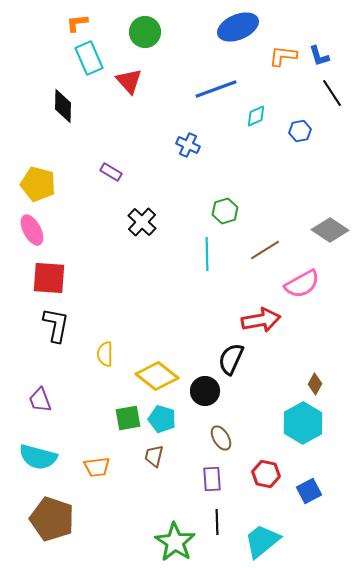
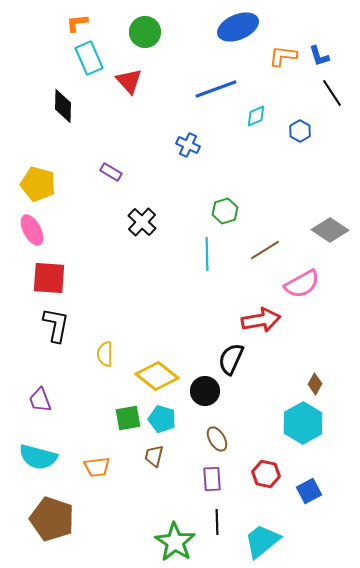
blue hexagon at (300, 131): rotated 20 degrees counterclockwise
brown ellipse at (221, 438): moved 4 px left, 1 px down
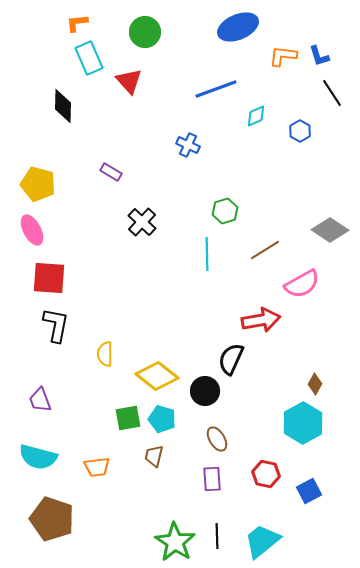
black line at (217, 522): moved 14 px down
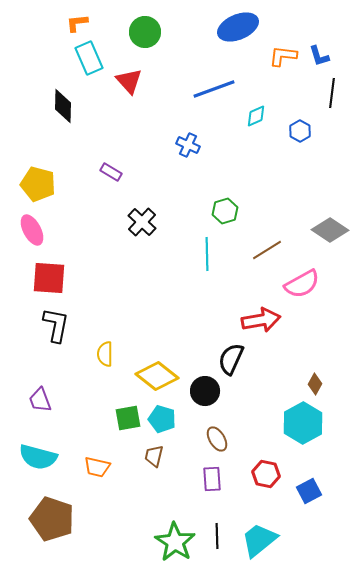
blue line at (216, 89): moved 2 px left
black line at (332, 93): rotated 40 degrees clockwise
brown line at (265, 250): moved 2 px right
orange trapezoid at (97, 467): rotated 20 degrees clockwise
cyan trapezoid at (262, 541): moved 3 px left, 1 px up
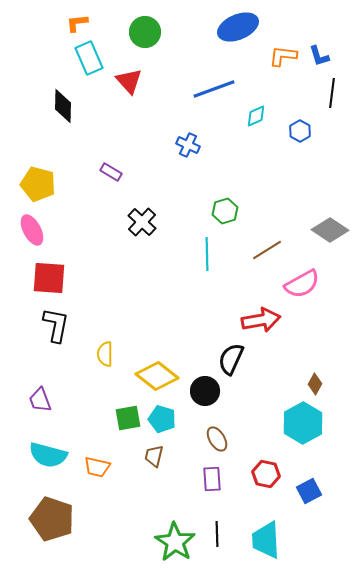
cyan semicircle at (38, 457): moved 10 px right, 2 px up
black line at (217, 536): moved 2 px up
cyan trapezoid at (259, 540): moved 7 px right; rotated 54 degrees counterclockwise
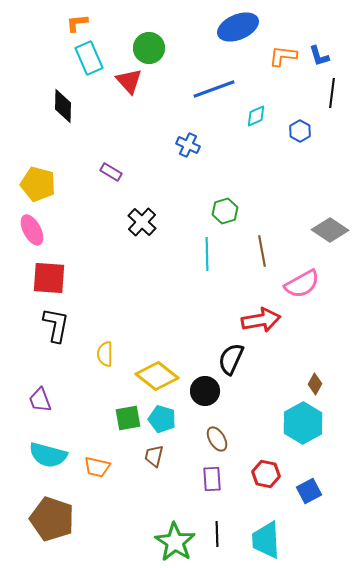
green circle at (145, 32): moved 4 px right, 16 px down
brown line at (267, 250): moved 5 px left, 1 px down; rotated 68 degrees counterclockwise
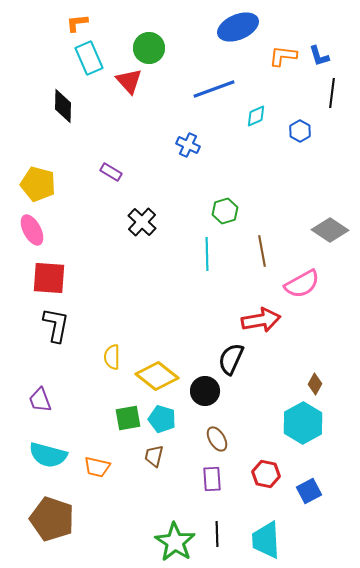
yellow semicircle at (105, 354): moved 7 px right, 3 px down
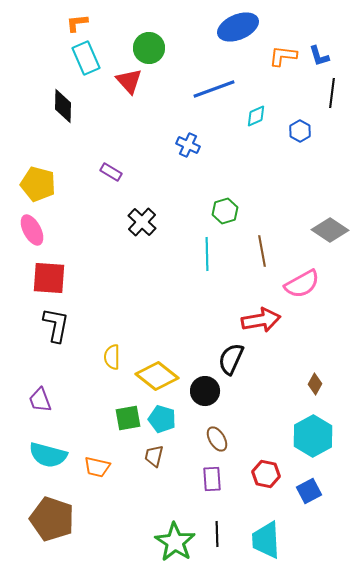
cyan rectangle at (89, 58): moved 3 px left
cyan hexagon at (303, 423): moved 10 px right, 13 px down
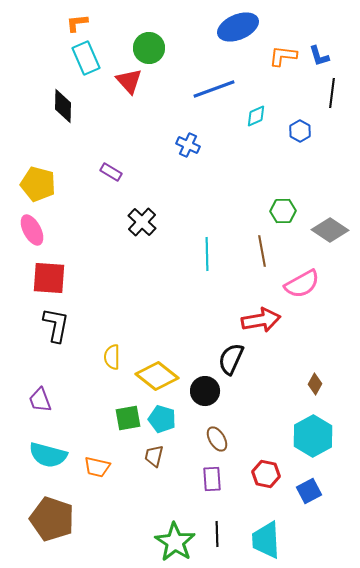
green hexagon at (225, 211): moved 58 px right; rotated 15 degrees clockwise
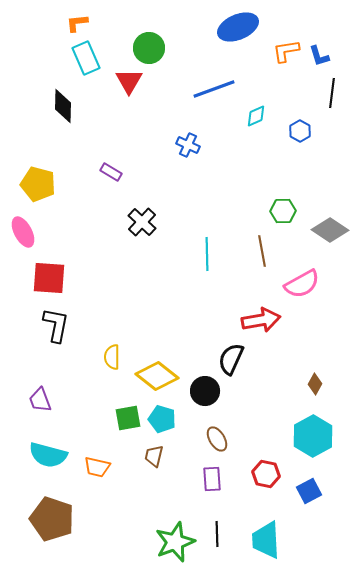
orange L-shape at (283, 56): moved 3 px right, 5 px up; rotated 16 degrees counterclockwise
red triangle at (129, 81): rotated 12 degrees clockwise
pink ellipse at (32, 230): moved 9 px left, 2 px down
green star at (175, 542): rotated 18 degrees clockwise
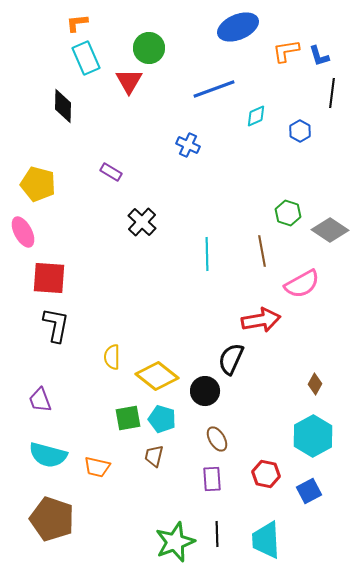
green hexagon at (283, 211): moved 5 px right, 2 px down; rotated 20 degrees clockwise
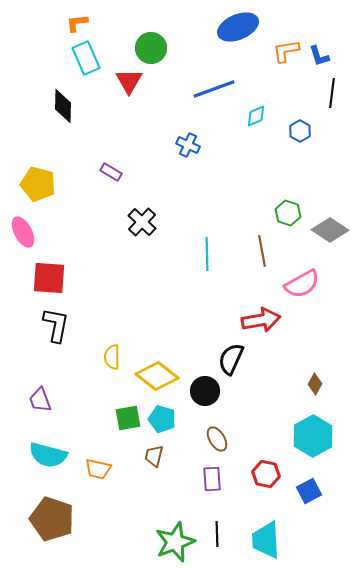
green circle at (149, 48): moved 2 px right
orange trapezoid at (97, 467): moved 1 px right, 2 px down
